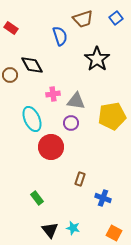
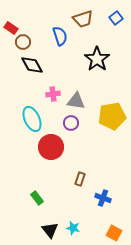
brown circle: moved 13 px right, 33 px up
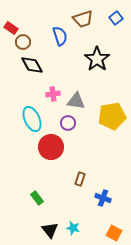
purple circle: moved 3 px left
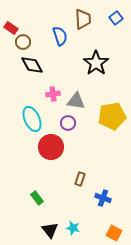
brown trapezoid: rotated 75 degrees counterclockwise
black star: moved 1 px left, 4 px down
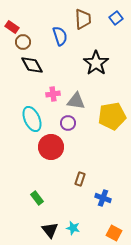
red rectangle: moved 1 px right, 1 px up
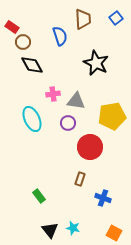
black star: rotated 10 degrees counterclockwise
red circle: moved 39 px right
green rectangle: moved 2 px right, 2 px up
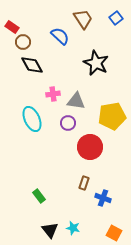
brown trapezoid: rotated 30 degrees counterclockwise
blue semicircle: rotated 30 degrees counterclockwise
brown rectangle: moved 4 px right, 4 px down
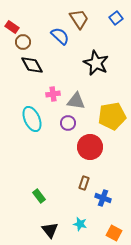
brown trapezoid: moved 4 px left
cyan star: moved 7 px right, 4 px up
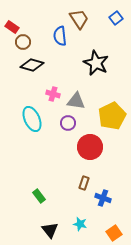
blue semicircle: rotated 138 degrees counterclockwise
black diamond: rotated 45 degrees counterclockwise
pink cross: rotated 24 degrees clockwise
yellow pentagon: rotated 16 degrees counterclockwise
orange square: rotated 28 degrees clockwise
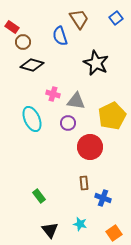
blue semicircle: rotated 12 degrees counterclockwise
brown rectangle: rotated 24 degrees counterclockwise
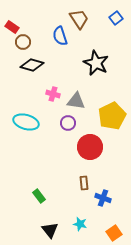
cyan ellipse: moved 6 px left, 3 px down; rotated 50 degrees counterclockwise
